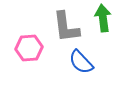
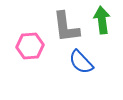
green arrow: moved 1 px left, 2 px down
pink hexagon: moved 1 px right, 2 px up
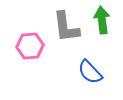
blue semicircle: moved 9 px right, 10 px down
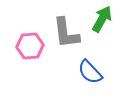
green arrow: moved 1 px up; rotated 36 degrees clockwise
gray L-shape: moved 6 px down
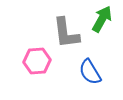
pink hexagon: moved 7 px right, 15 px down
blue semicircle: rotated 12 degrees clockwise
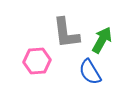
green arrow: moved 21 px down
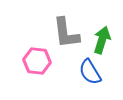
green arrow: rotated 12 degrees counterclockwise
pink hexagon: rotated 12 degrees clockwise
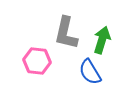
gray L-shape: rotated 20 degrees clockwise
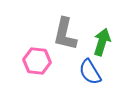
gray L-shape: moved 1 px left, 1 px down
green arrow: moved 2 px down
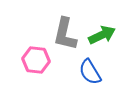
green arrow: moved 7 px up; rotated 48 degrees clockwise
pink hexagon: moved 1 px left, 1 px up
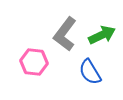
gray L-shape: rotated 24 degrees clockwise
pink hexagon: moved 2 px left, 2 px down
